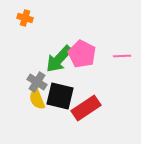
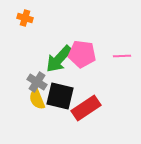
pink pentagon: rotated 20 degrees counterclockwise
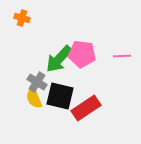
orange cross: moved 3 px left
yellow semicircle: moved 3 px left, 1 px up
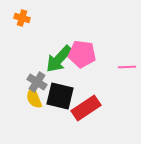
pink line: moved 5 px right, 11 px down
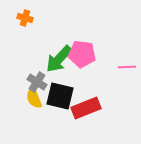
orange cross: moved 3 px right
red rectangle: rotated 12 degrees clockwise
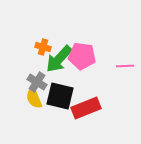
orange cross: moved 18 px right, 29 px down
pink pentagon: moved 2 px down
pink line: moved 2 px left, 1 px up
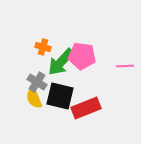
green arrow: moved 2 px right, 3 px down
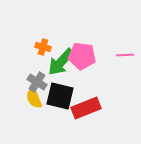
pink line: moved 11 px up
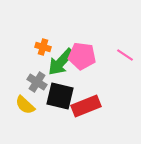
pink line: rotated 36 degrees clockwise
yellow semicircle: moved 9 px left, 7 px down; rotated 25 degrees counterclockwise
red rectangle: moved 2 px up
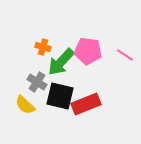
pink pentagon: moved 6 px right, 5 px up
red rectangle: moved 2 px up
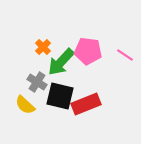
orange cross: rotated 28 degrees clockwise
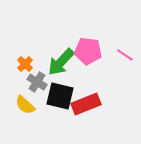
orange cross: moved 18 px left, 17 px down
